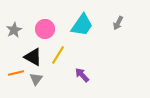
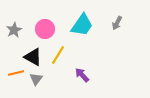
gray arrow: moved 1 px left
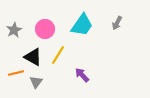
gray triangle: moved 3 px down
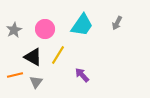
orange line: moved 1 px left, 2 px down
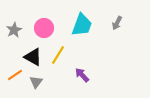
cyan trapezoid: rotated 15 degrees counterclockwise
pink circle: moved 1 px left, 1 px up
orange line: rotated 21 degrees counterclockwise
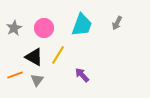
gray star: moved 2 px up
black triangle: moved 1 px right
orange line: rotated 14 degrees clockwise
gray triangle: moved 1 px right, 2 px up
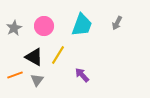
pink circle: moved 2 px up
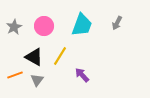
gray star: moved 1 px up
yellow line: moved 2 px right, 1 px down
